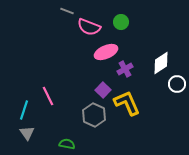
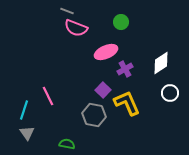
pink semicircle: moved 13 px left, 1 px down
white circle: moved 7 px left, 9 px down
gray hexagon: rotated 15 degrees counterclockwise
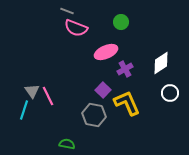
gray triangle: moved 5 px right, 42 px up
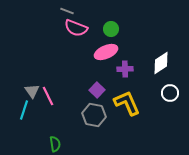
green circle: moved 10 px left, 7 px down
purple cross: rotated 28 degrees clockwise
purple square: moved 6 px left
green semicircle: moved 12 px left; rotated 70 degrees clockwise
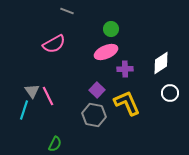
pink semicircle: moved 22 px left, 16 px down; rotated 50 degrees counterclockwise
green semicircle: rotated 35 degrees clockwise
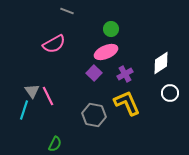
purple cross: moved 5 px down; rotated 28 degrees counterclockwise
purple square: moved 3 px left, 17 px up
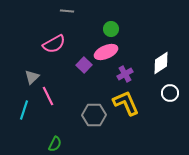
gray line: rotated 16 degrees counterclockwise
purple square: moved 10 px left, 8 px up
gray triangle: moved 14 px up; rotated 21 degrees clockwise
yellow L-shape: moved 1 px left
gray hexagon: rotated 10 degrees counterclockwise
